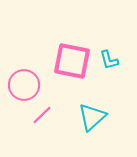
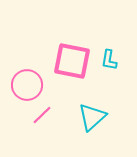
cyan L-shape: rotated 25 degrees clockwise
pink circle: moved 3 px right
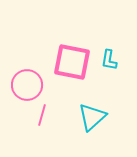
pink square: moved 1 px down
pink line: rotated 30 degrees counterclockwise
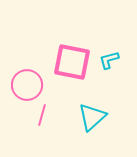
cyan L-shape: rotated 65 degrees clockwise
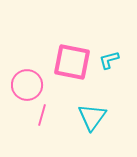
cyan triangle: rotated 12 degrees counterclockwise
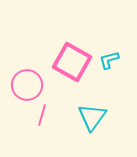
pink square: rotated 18 degrees clockwise
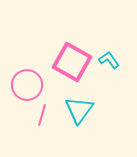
cyan L-shape: rotated 70 degrees clockwise
cyan triangle: moved 13 px left, 7 px up
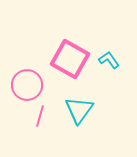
pink square: moved 2 px left, 3 px up
pink line: moved 2 px left, 1 px down
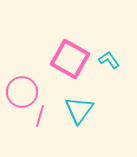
pink circle: moved 5 px left, 7 px down
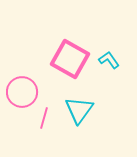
pink line: moved 4 px right, 2 px down
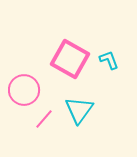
cyan L-shape: rotated 15 degrees clockwise
pink circle: moved 2 px right, 2 px up
pink line: moved 1 px down; rotated 25 degrees clockwise
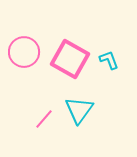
pink circle: moved 38 px up
